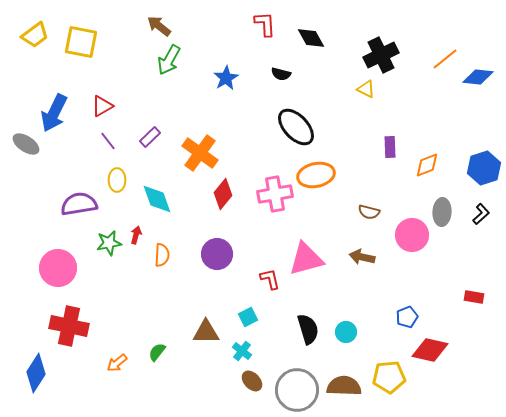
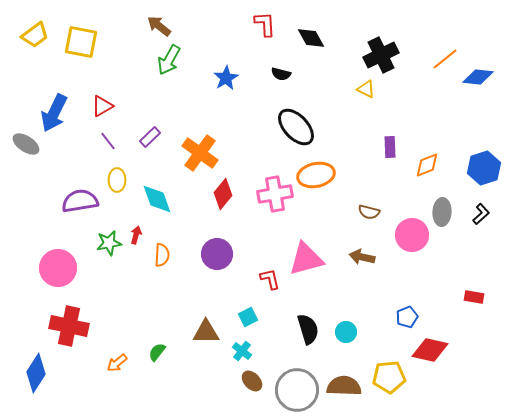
purple semicircle at (79, 204): moved 1 px right, 3 px up
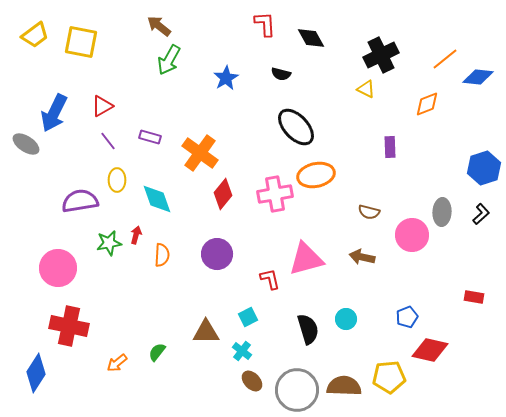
purple rectangle at (150, 137): rotated 60 degrees clockwise
orange diamond at (427, 165): moved 61 px up
cyan circle at (346, 332): moved 13 px up
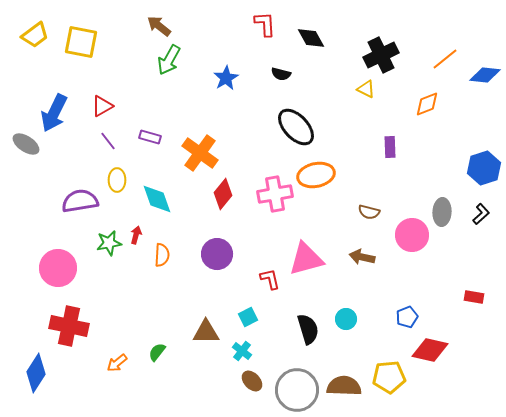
blue diamond at (478, 77): moved 7 px right, 2 px up
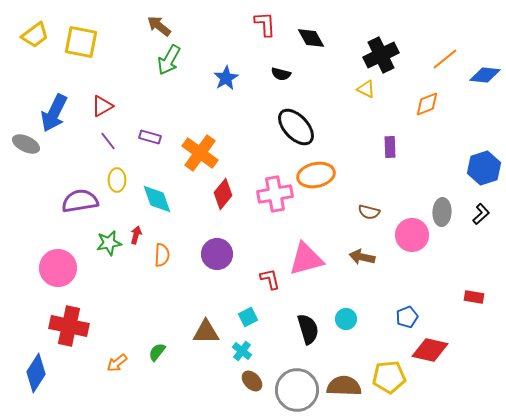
gray ellipse at (26, 144): rotated 8 degrees counterclockwise
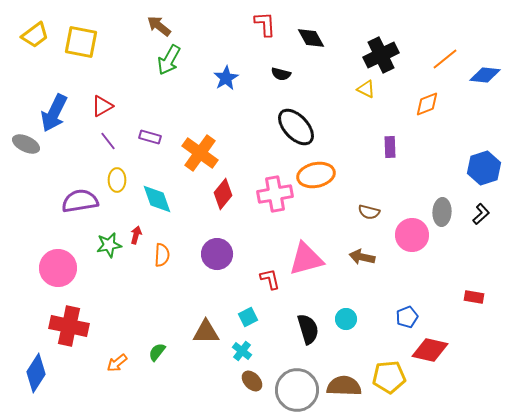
green star at (109, 243): moved 2 px down
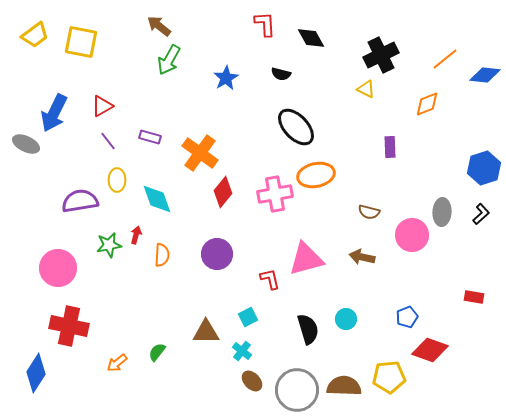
red diamond at (223, 194): moved 2 px up
red diamond at (430, 350): rotated 6 degrees clockwise
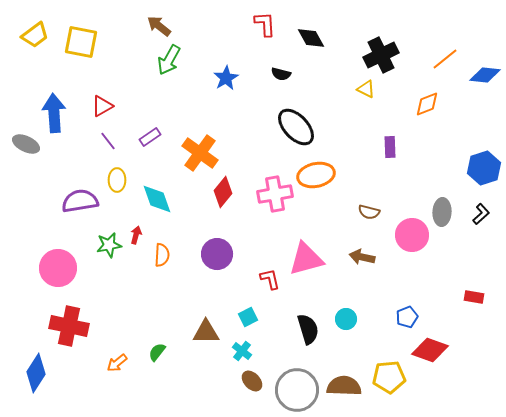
blue arrow at (54, 113): rotated 150 degrees clockwise
purple rectangle at (150, 137): rotated 50 degrees counterclockwise
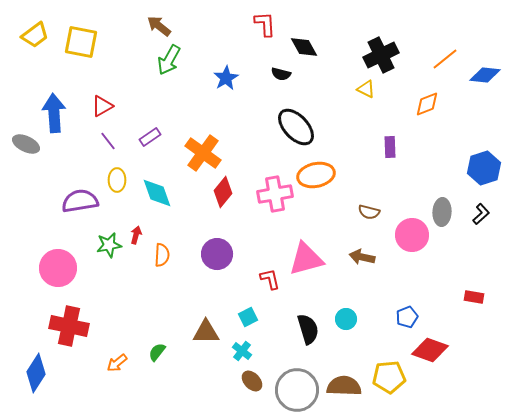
black diamond at (311, 38): moved 7 px left, 9 px down
orange cross at (200, 153): moved 3 px right
cyan diamond at (157, 199): moved 6 px up
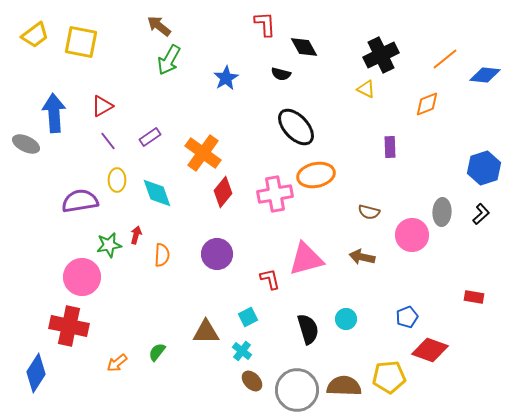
pink circle at (58, 268): moved 24 px right, 9 px down
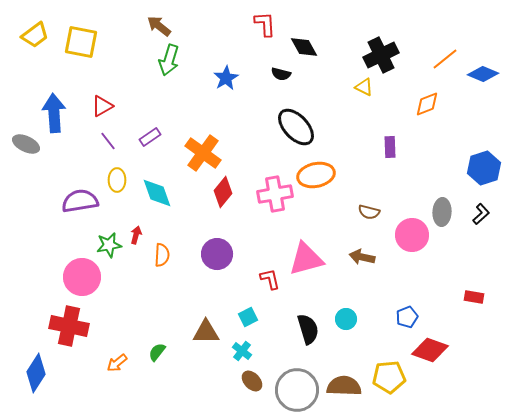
green arrow at (169, 60): rotated 12 degrees counterclockwise
blue diamond at (485, 75): moved 2 px left, 1 px up; rotated 16 degrees clockwise
yellow triangle at (366, 89): moved 2 px left, 2 px up
